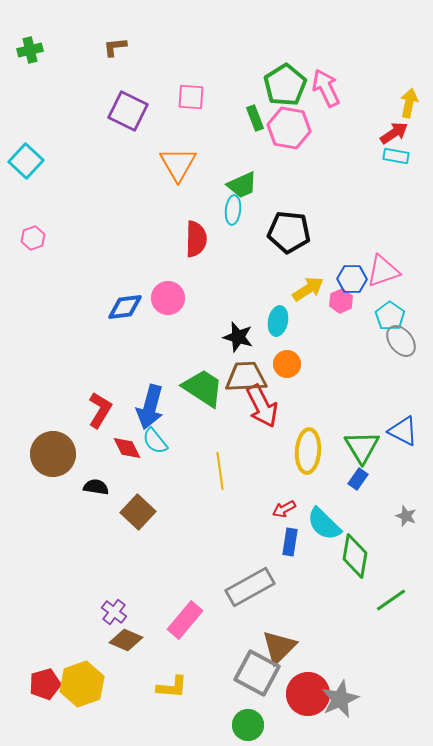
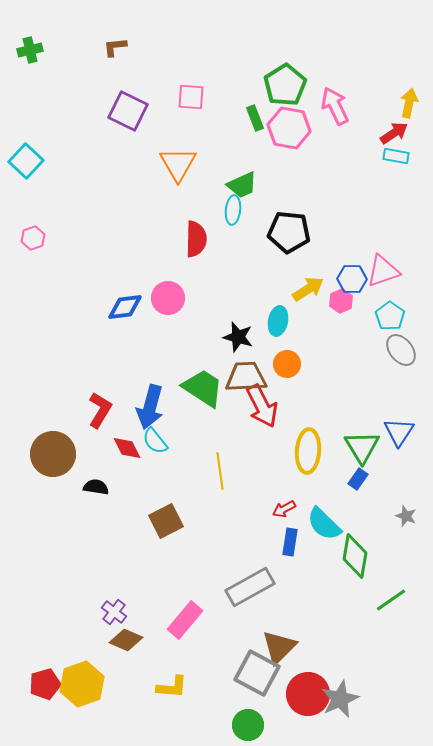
pink arrow at (326, 88): moved 9 px right, 18 px down
gray ellipse at (401, 341): moved 9 px down
blue triangle at (403, 431): moved 4 px left, 1 px down; rotated 36 degrees clockwise
brown square at (138, 512): moved 28 px right, 9 px down; rotated 20 degrees clockwise
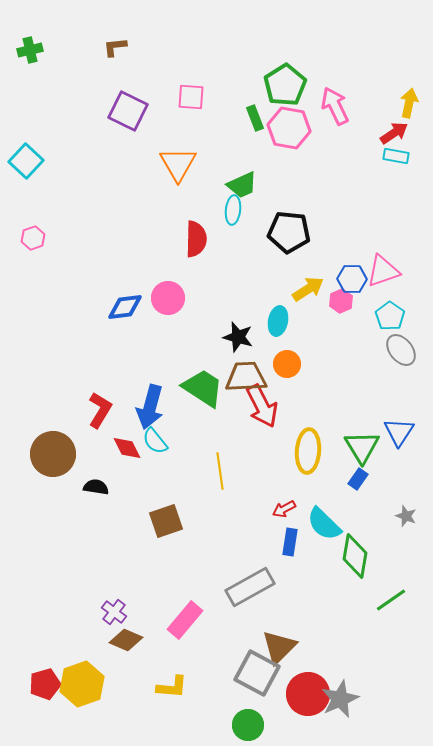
brown square at (166, 521): rotated 8 degrees clockwise
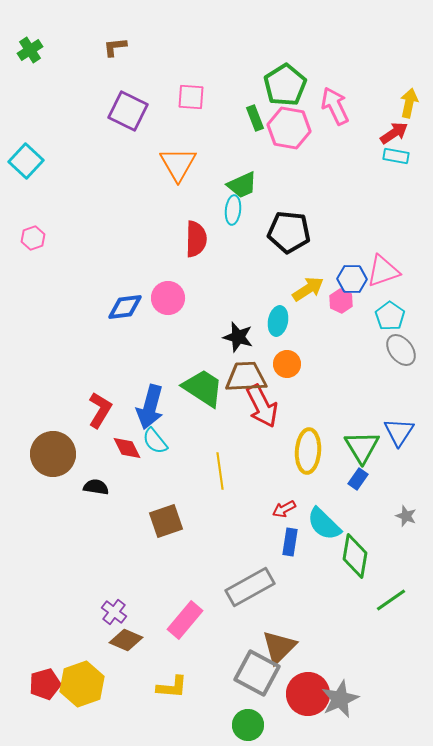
green cross at (30, 50): rotated 20 degrees counterclockwise
pink hexagon at (341, 301): rotated 10 degrees counterclockwise
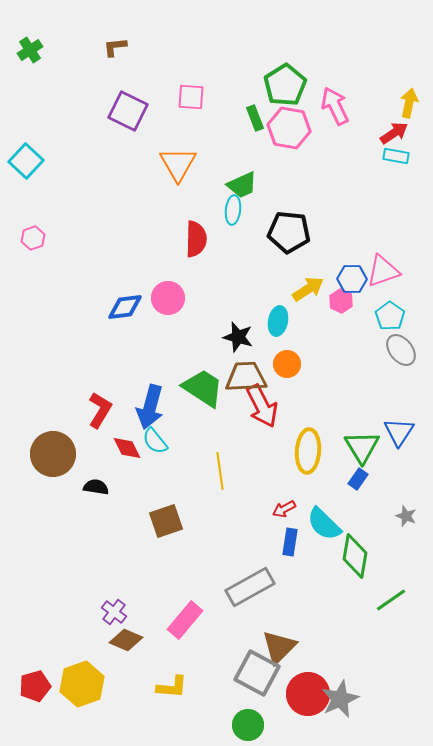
red pentagon at (45, 684): moved 10 px left, 2 px down
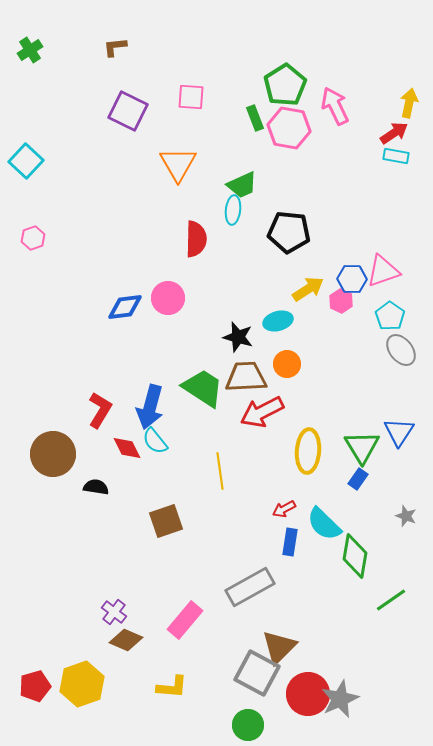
cyan ellipse at (278, 321): rotated 64 degrees clockwise
red arrow at (262, 406): moved 6 px down; rotated 90 degrees clockwise
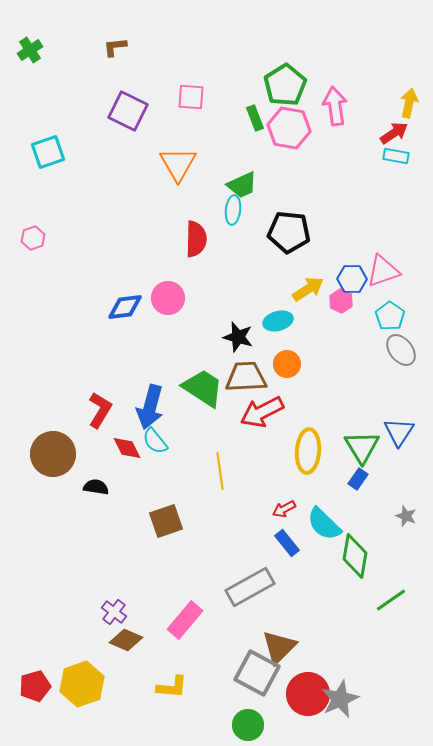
pink arrow at (335, 106): rotated 18 degrees clockwise
cyan square at (26, 161): moved 22 px right, 9 px up; rotated 28 degrees clockwise
blue rectangle at (290, 542): moved 3 px left, 1 px down; rotated 48 degrees counterclockwise
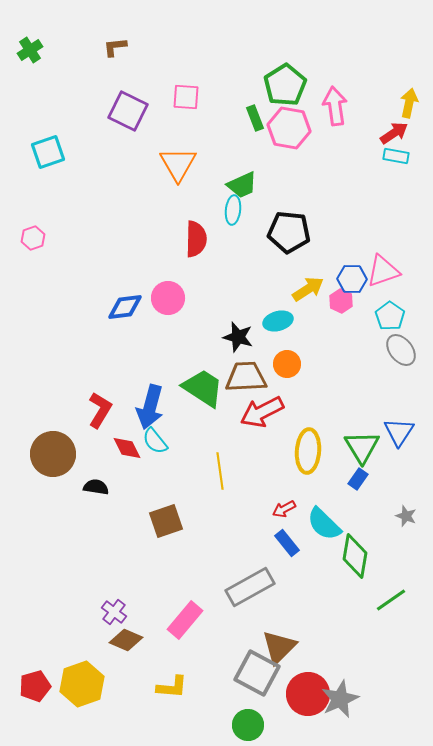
pink square at (191, 97): moved 5 px left
